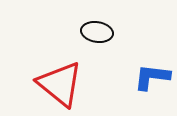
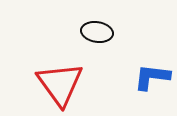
red triangle: rotated 15 degrees clockwise
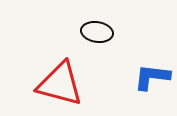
red triangle: rotated 39 degrees counterclockwise
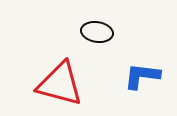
blue L-shape: moved 10 px left, 1 px up
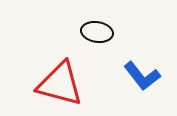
blue L-shape: rotated 135 degrees counterclockwise
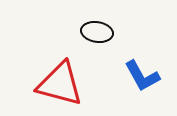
blue L-shape: rotated 9 degrees clockwise
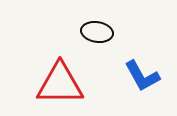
red triangle: rotated 15 degrees counterclockwise
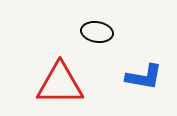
blue L-shape: moved 2 px right, 1 px down; rotated 51 degrees counterclockwise
